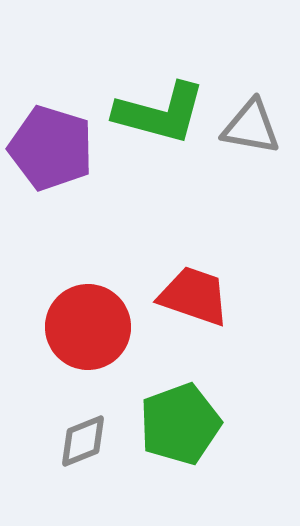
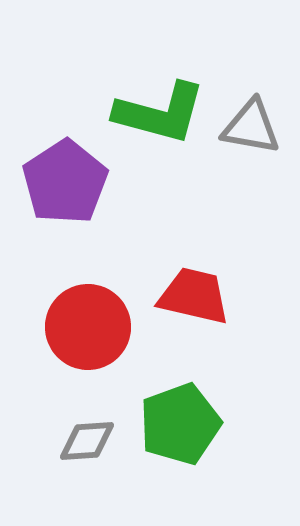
purple pentagon: moved 14 px right, 34 px down; rotated 22 degrees clockwise
red trapezoid: rotated 6 degrees counterclockwise
gray diamond: moved 4 px right; rotated 18 degrees clockwise
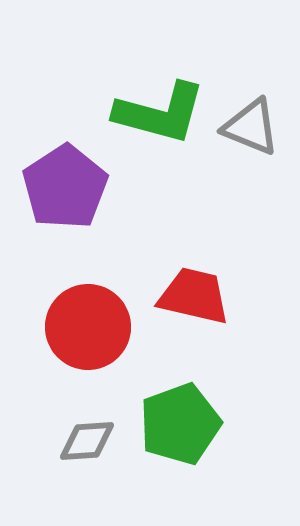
gray triangle: rotated 12 degrees clockwise
purple pentagon: moved 5 px down
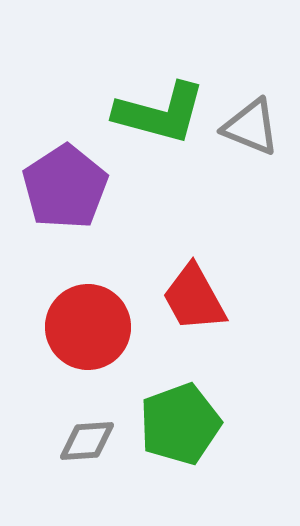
red trapezoid: moved 2 px down; rotated 132 degrees counterclockwise
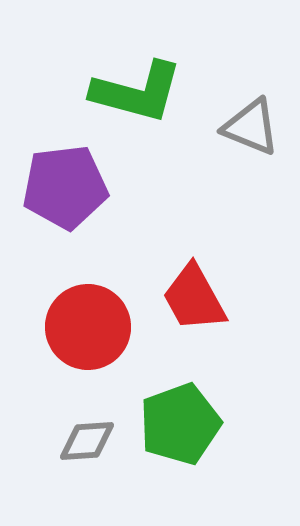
green L-shape: moved 23 px left, 21 px up
purple pentagon: rotated 26 degrees clockwise
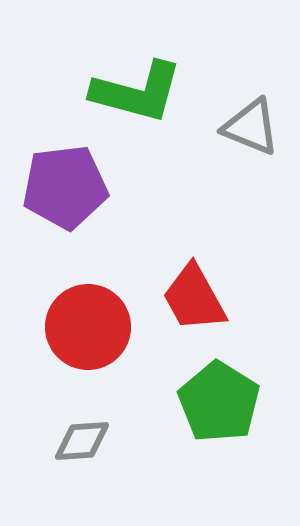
green pentagon: moved 39 px right, 22 px up; rotated 20 degrees counterclockwise
gray diamond: moved 5 px left
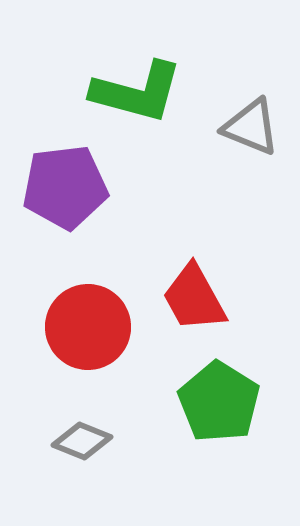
gray diamond: rotated 26 degrees clockwise
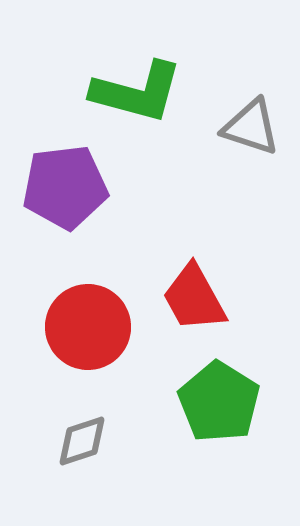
gray triangle: rotated 4 degrees counterclockwise
gray diamond: rotated 40 degrees counterclockwise
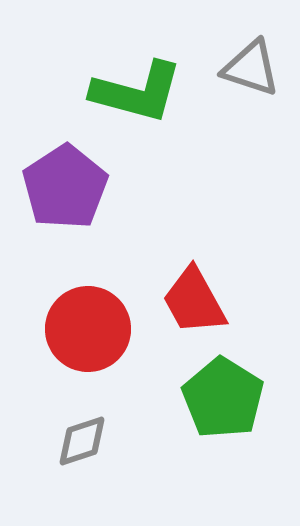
gray triangle: moved 59 px up
purple pentagon: rotated 26 degrees counterclockwise
red trapezoid: moved 3 px down
red circle: moved 2 px down
green pentagon: moved 4 px right, 4 px up
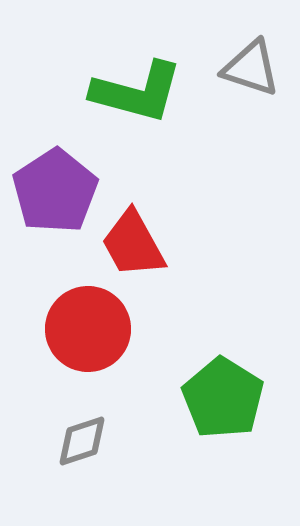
purple pentagon: moved 10 px left, 4 px down
red trapezoid: moved 61 px left, 57 px up
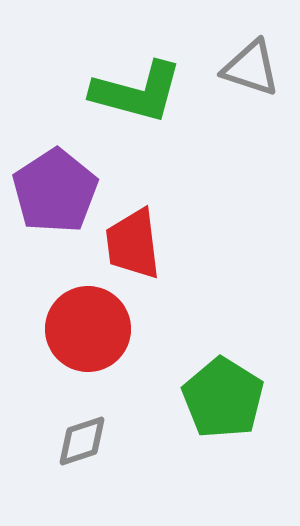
red trapezoid: rotated 22 degrees clockwise
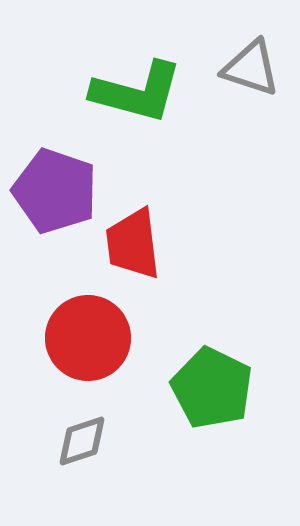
purple pentagon: rotated 20 degrees counterclockwise
red circle: moved 9 px down
green pentagon: moved 11 px left, 10 px up; rotated 6 degrees counterclockwise
